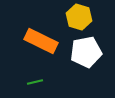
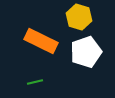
white pentagon: rotated 8 degrees counterclockwise
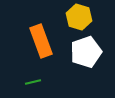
orange rectangle: rotated 44 degrees clockwise
green line: moved 2 px left
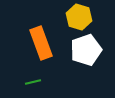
orange rectangle: moved 2 px down
white pentagon: moved 2 px up
